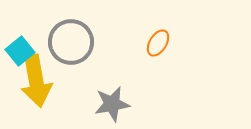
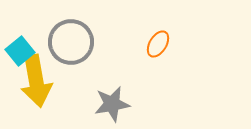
orange ellipse: moved 1 px down
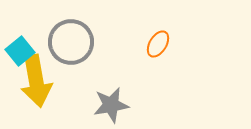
gray star: moved 1 px left, 1 px down
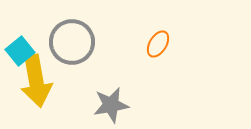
gray circle: moved 1 px right
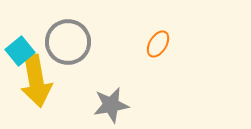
gray circle: moved 4 px left
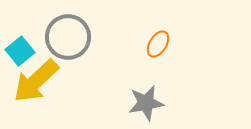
gray circle: moved 5 px up
yellow arrow: rotated 57 degrees clockwise
gray star: moved 35 px right, 2 px up
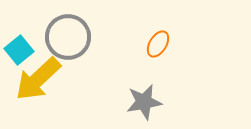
cyan square: moved 1 px left, 1 px up
yellow arrow: moved 2 px right, 2 px up
gray star: moved 2 px left, 1 px up
